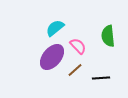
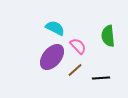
cyan semicircle: rotated 66 degrees clockwise
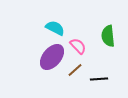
black line: moved 2 px left, 1 px down
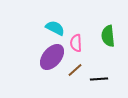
pink semicircle: moved 2 px left, 3 px up; rotated 138 degrees counterclockwise
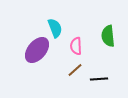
cyan semicircle: rotated 42 degrees clockwise
pink semicircle: moved 3 px down
purple ellipse: moved 15 px left, 7 px up
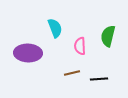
green semicircle: rotated 20 degrees clockwise
pink semicircle: moved 4 px right
purple ellipse: moved 9 px left, 3 px down; rotated 52 degrees clockwise
brown line: moved 3 px left, 3 px down; rotated 28 degrees clockwise
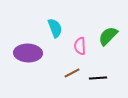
green semicircle: rotated 30 degrees clockwise
brown line: rotated 14 degrees counterclockwise
black line: moved 1 px left, 1 px up
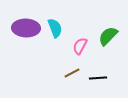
pink semicircle: rotated 30 degrees clockwise
purple ellipse: moved 2 px left, 25 px up
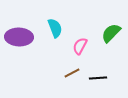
purple ellipse: moved 7 px left, 9 px down
green semicircle: moved 3 px right, 3 px up
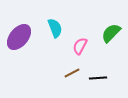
purple ellipse: rotated 52 degrees counterclockwise
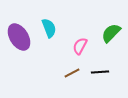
cyan semicircle: moved 6 px left
purple ellipse: rotated 72 degrees counterclockwise
black line: moved 2 px right, 6 px up
